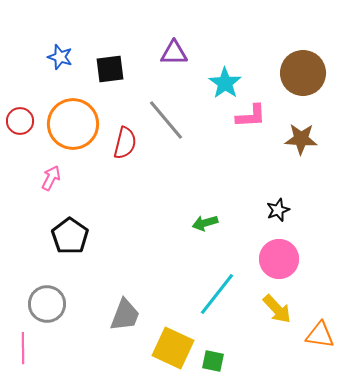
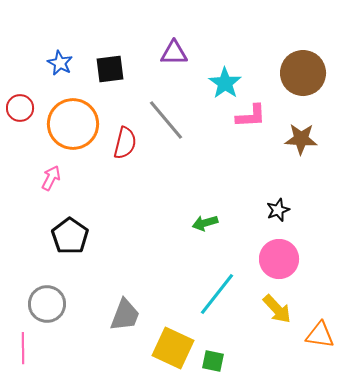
blue star: moved 6 px down; rotated 10 degrees clockwise
red circle: moved 13 px up
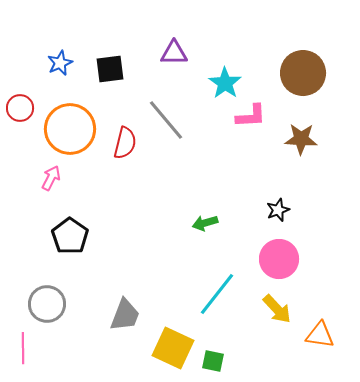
blue star: rotated 20 degrees clockwise
orange circle: moved 3 px left, 5 px down
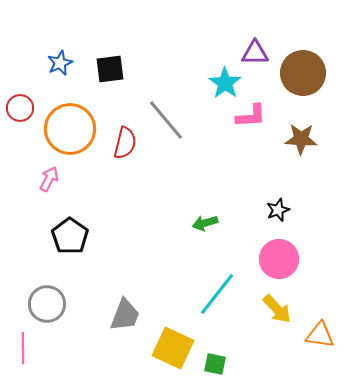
purple triangle: moved 81 px right
pink arrow: moved 2 px left, 1 px down
green square: moved 2 px right, 3 px down
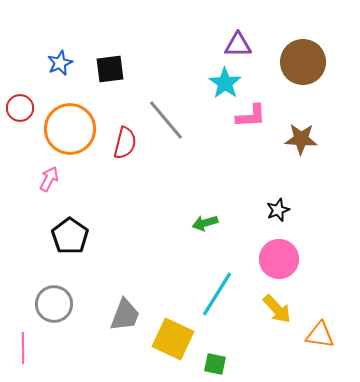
purple triangle: moved 17 px left, 8 px up
brown circle: moved 11 px up
cyan line: rotated 6 degrees counterclockwise
gray circle: moved 7 px right
yellow square: moved 9 px up
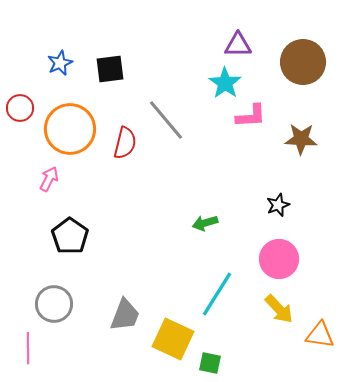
black star: moved 5 px up
yellow arrow: moved 2 px right
pink line: moved 5 px right
green square: moved 5 px left, 1 px up
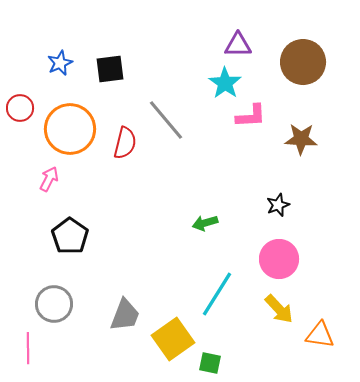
yellow square: rotated 30 degrees clockwise
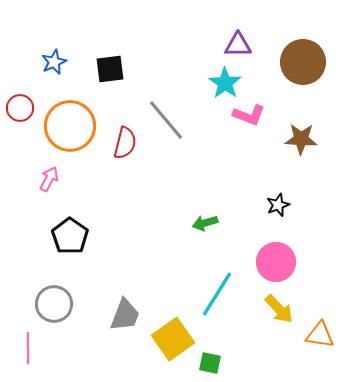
blue star: moved 6 px left, 1 px up
pink L-shape: moved 2 px left, 1 px up; rotated 24 degrees clockwise
orange circle: moved 3 px up
pink circle: moved 3 px left, 3 px down
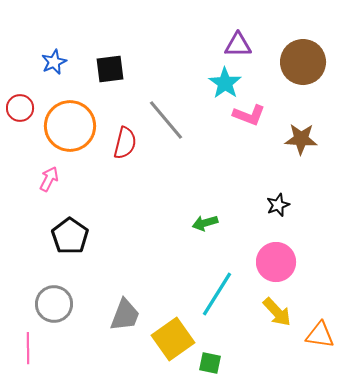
yellow arrow: moved 2 px left, 3 px down
